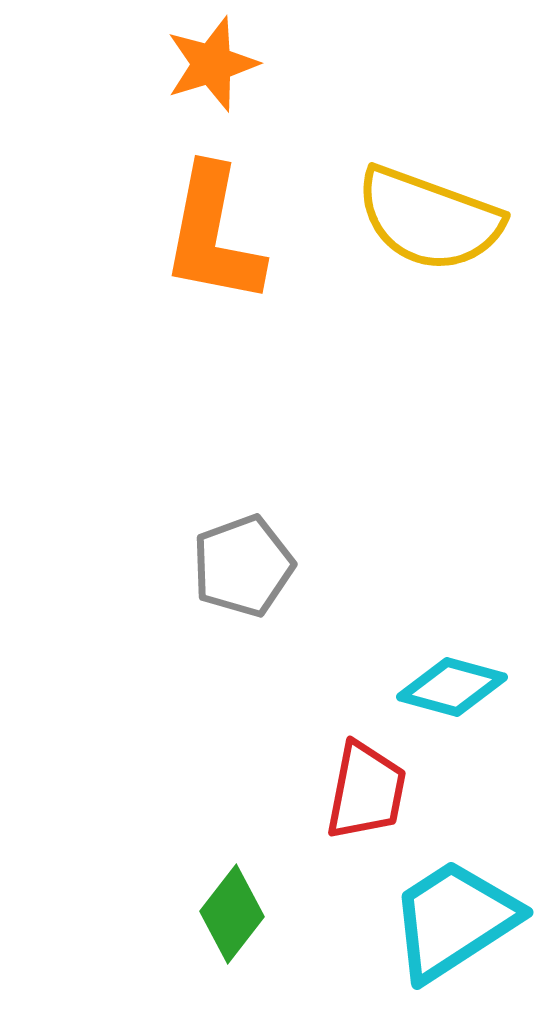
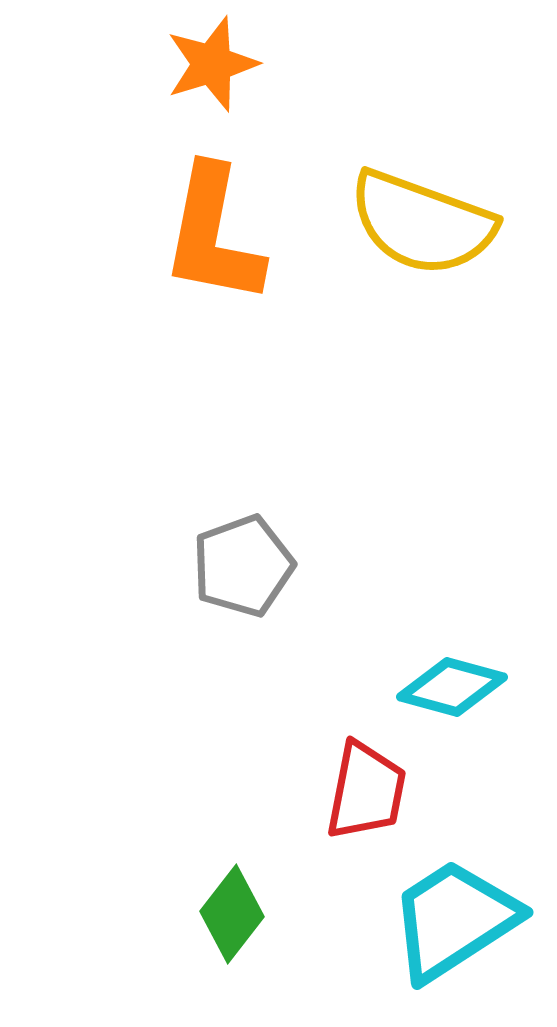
yellow semicircle: moved 7 px left, 4 px down
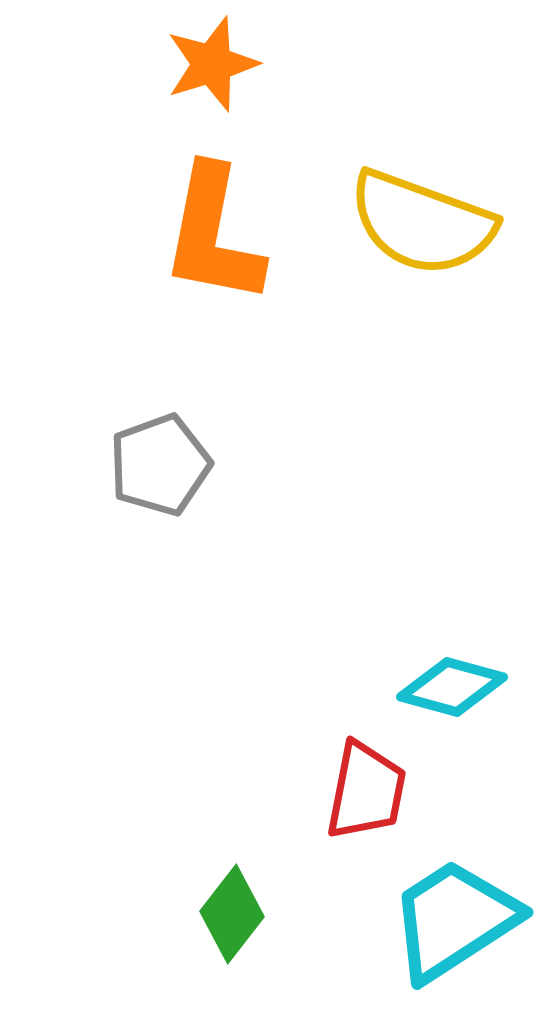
gray pentagon: moved 83 px left, 101 px up
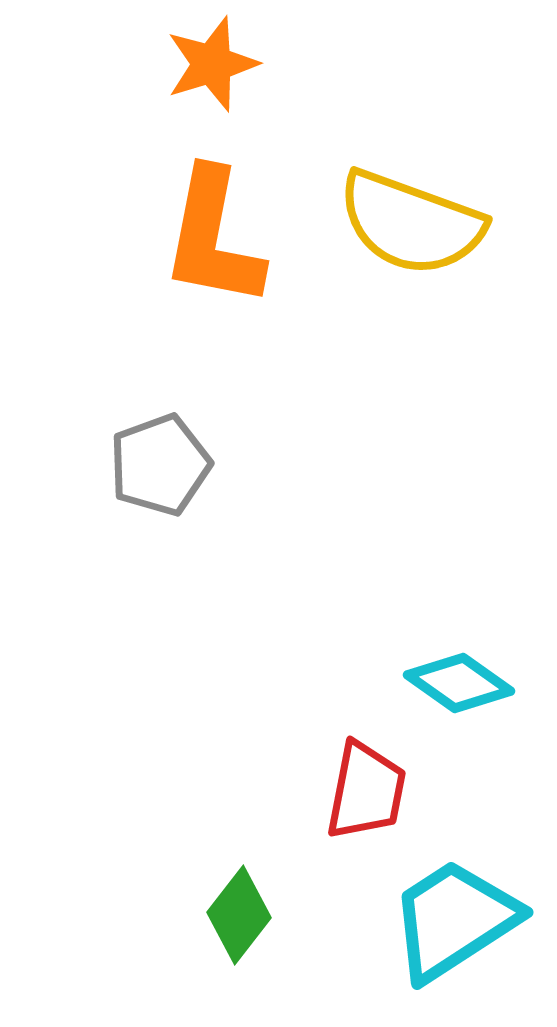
yellow semicircle: moved 11 px left
orange L-shape: moved 3 px down
cyan diamond: moved 7 px right, 4 px up; rotated 20 degrees clockwise
green diamond: moved 7 px right, 1 px down
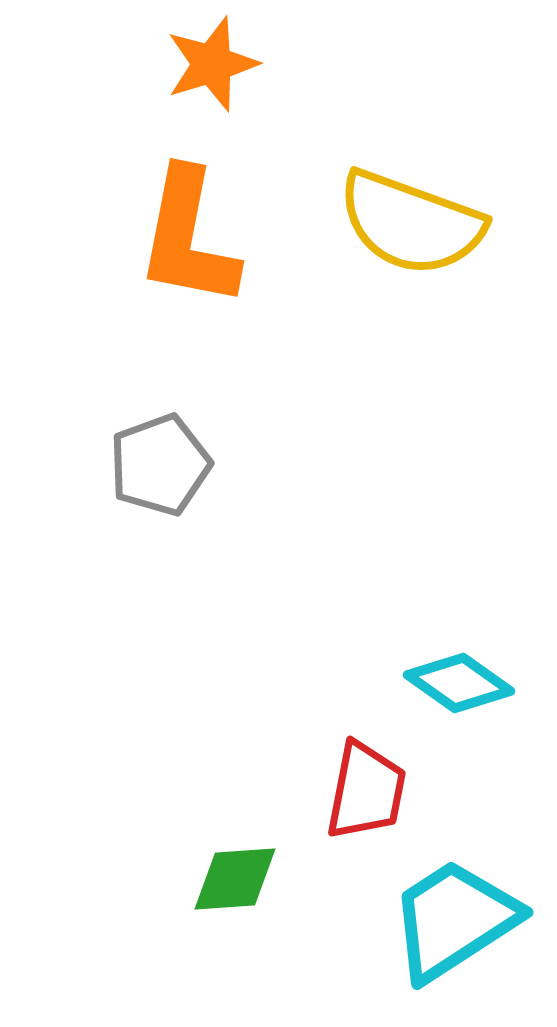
orange L-shape: moved 25 px left
green diamond: moved 4 px left, 36 px up; rotated 48 degrees clockwise
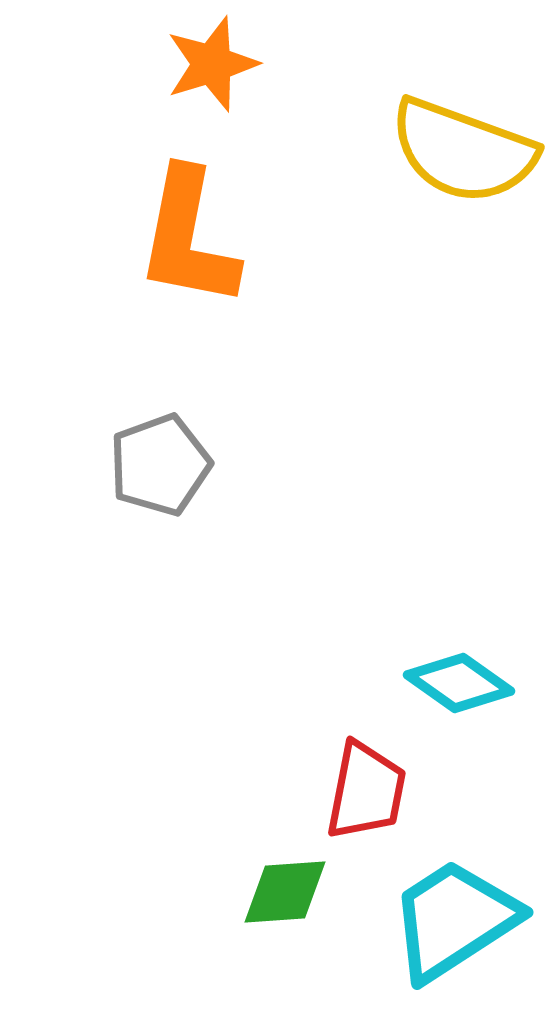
yellow semicircle: moved 52 px right, 72 px up
green diamond: moved 50 px right, 13 px down
